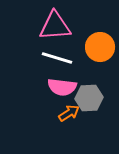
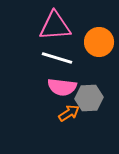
orange circle: moved 1 px left, 5 px up
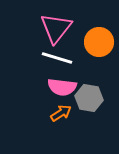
pink triangle: moved 1 px right, 2 px down; rotated 48 degrees counterclockwise
gray hexagon: rotated 12 degrees clockwise
orange arrow: moved 8 px left
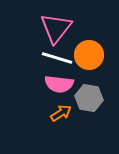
orange circle: moved 10 px left, 13 px down
pink semicircle: moved 3 px left, 3 px up
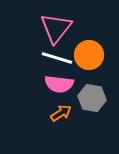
gray hexagon: moved 3 px right
